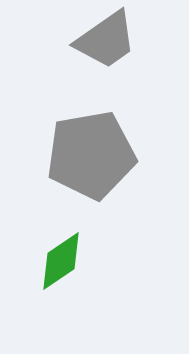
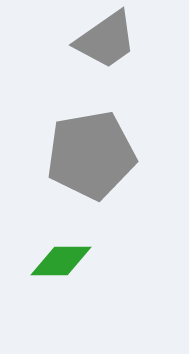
green diamond: rotated 34 degrees clockwise
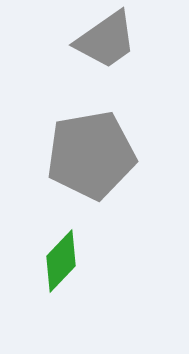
green diamond: rotated 46 degrees counterclockwise
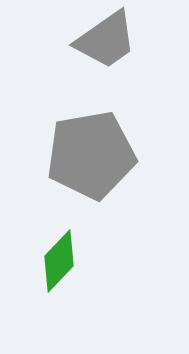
green diamond: moved 2 px left
